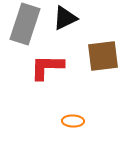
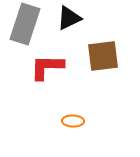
black triangle: moved 4 px right
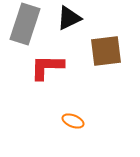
brown square: moved 3 px right, 5 px up
orange ellipse: rotated 20 degrees clockwise
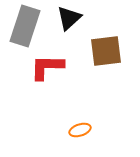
black triangle: rotated 16 degrees counterclockwise
gray rectangle: moved 2 px down
orange ellipse: moved 7 px right, 9 px down; rotated 40 degrees counterclockwise
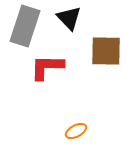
black triangle: rotated 32 degrees counterclockwise
brown square: rotated 8 degrees clockwise
orange ellipse: moved 4 px left, 1 px down; rotated 10 degrees counterclockwise
